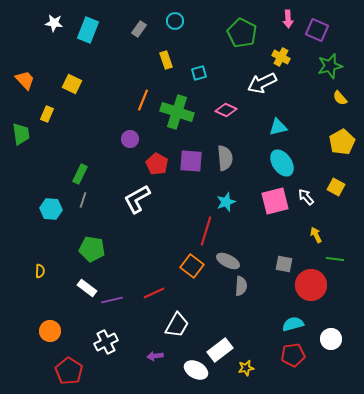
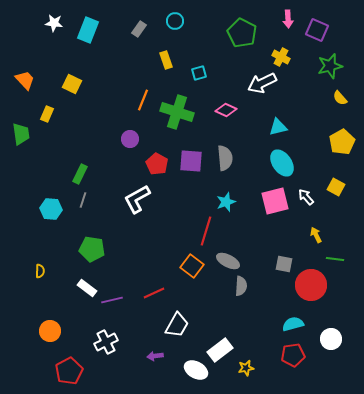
red pentagon at (69, 371): rotated 12 degrees clockwise
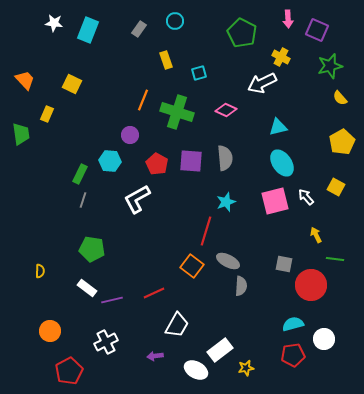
purple circle at (130, 139): moved 4 px up
cyan hexagon at (51, 209): moved 59 px right, 48 px up
white circle at (331, 339): moved 7 px left
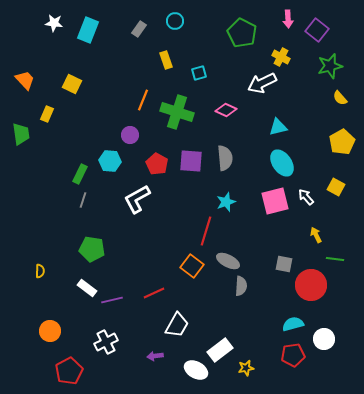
purple square at (317, 30): rotated 15 degrees clockwise
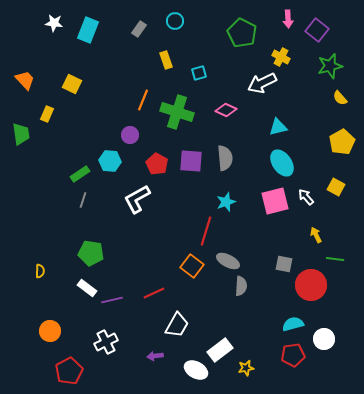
green rectangle at (80, 174): rotated 30 degrees clockwise
green pentagon at (92, 249): moved 1 px left, 4 px down
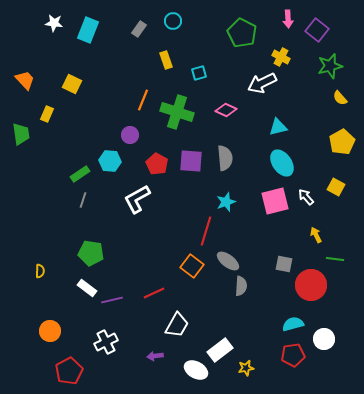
cyan circle at (175, 21): moved 2 px left
gray ellipse at (228, 261): rotated 10 degrees clockwise
